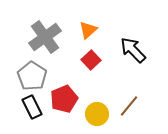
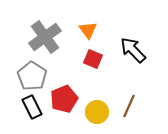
orange triangle: rotated 24 degrees counterclockwise
red square: moved 2 px right, 1 px up; rotated 24 degrees counterclockwise
brown line: rotated 15 degrees counterclockwise
yellow circle: moved 2 px up
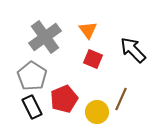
brown line: moved 8 px left, 7 px up
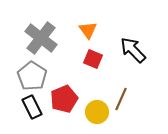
gray cross: moved 4 px left, 1 px down; rotated 16 degrees counterclockwise
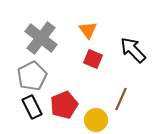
gray pentagon: rotated 12 degrees clockwise
red pentagon: moved 6 px down
yellow circle: moved 1 px left, 8 px down
